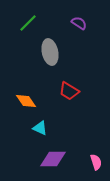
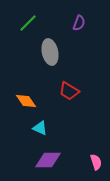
purple semicircle: rotated 77 degrees clockwise
purple diamond: moved 5 px left, 1 px down
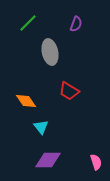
purple semicircle: moved 3 px left, 1 px down
cyan triangle: moved 1 px right, 1 px up; rotated 28 degrees clockwise
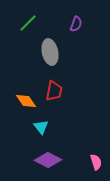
red trapezoid: moved 15 px left; rotated 110 degrees counterclockwise
purple diamond: rotated 28 degrees clockwise
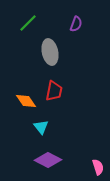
pink semicircle: moved 2 px right, 5 px down
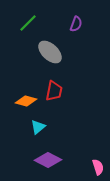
gray ellipse: rotated 35 degrees counterclockwise
orange diamond: rotated 40 degrees counterclockwise
cyan triangle: moved 3 px left; rotated 28 degrees clockwise
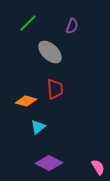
purple semicircle: moved 4 px left, 2 px down
red trapezoid: moved 1 px right, 2 px up; rotated 15 degrees counterclockwise
purple diamond: moved 1 px right, 3 px down
pink semicircle: rotated 14 degrees counterclockwise
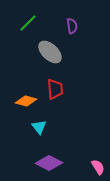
purple semicircle: rotated 28 degrees counterclockwise
cyan triangle: moved 1 px right; rotated 28 degrees counterclockwise
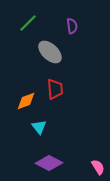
orange diamond: rotated 35 degrees counterclockwise
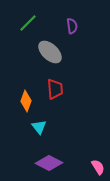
orange diamond: rotated 50 degrees counterclockwise
